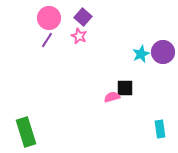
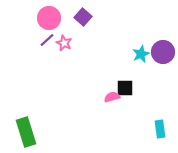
pink star: moved 15 px left, 7 px down
purple line: rotated 14 degrees clockwise
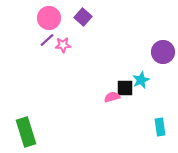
pink star: moved 1 px left, 2 px down; rotated 28 degrees counterclockwise
cyan star: moved 26 px down
cyan rectangle: moved 2 px up
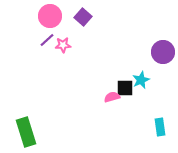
pink circle: moved 1 px right, 2 px up
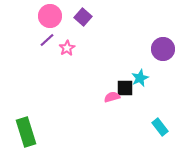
pink star: moved 4 px right, 3 px down; rotated 28 degrees counterclockwise
purple circle: moved 3 px up
cyan star: moved 1 px left, 2 px up
cyan rectangle: rotated 30 degrees counterclockwise
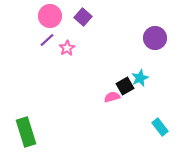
purple circle: moved 8 px left, 11 px up
black square: moved 2 px up; rotated 30 degrees counterclockwise
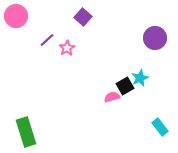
pink circle: moved 34 px left
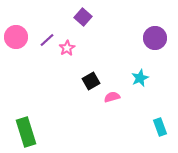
pink circle: moved 21 px down
black square: moved 34 px left, 5 px up
cyan rectangle: rotated 18 degrees clockwise
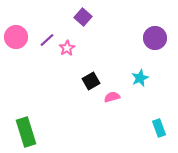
cyan rectangle: moved 1 px left, 1 px down
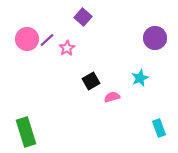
pink circle: moved 11 px right, 2 px down
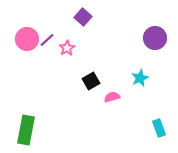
green rectangle: moved 2 px up; rotated 28 degrees clockwise
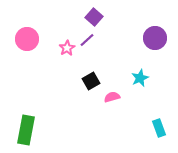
purple square: moved 11 px right
purple line: moved 40 px right
